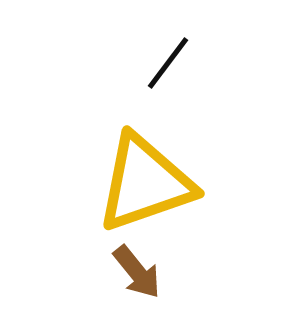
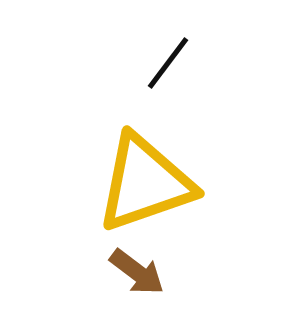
brown arrow: rotated 14 degrees counterclockwise
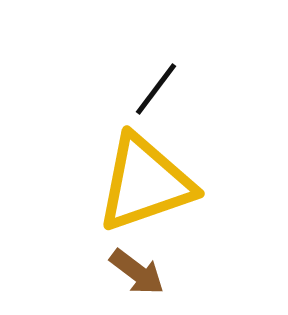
black line: moved 12 px left, 26 px down
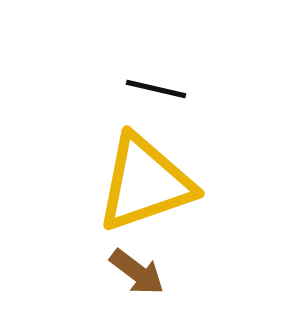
black line: rotated 66 degrees clockwise
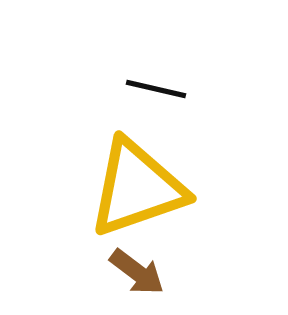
yellow triangle: moved 8 px left, 5 px down
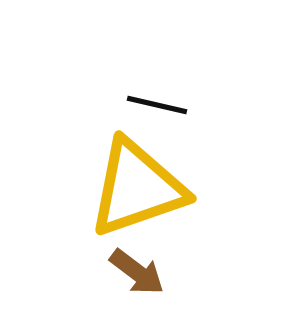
black line: moved 1 px right, 16 px down
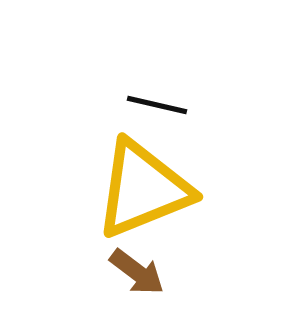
yellow triangle: moved 6 px right, 1 px down; rotated 3 degrees counterclockwise
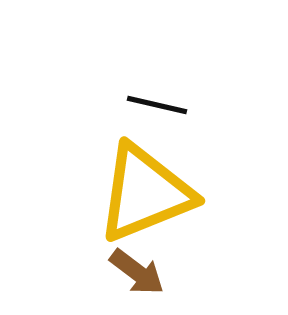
yellow triangle: moved 2 px right, 4 px down
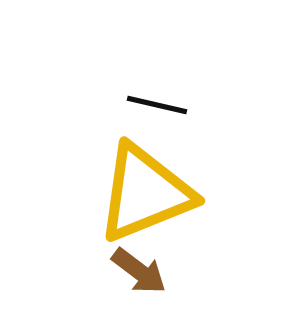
brown arrow: moved 2 px right, 1 px up
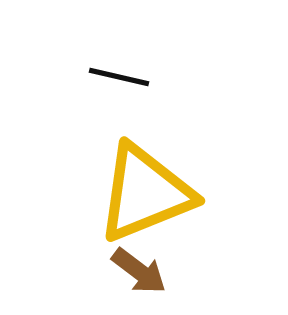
black line: moved 38 px left, 28 px up
